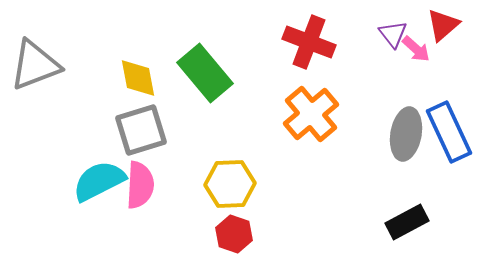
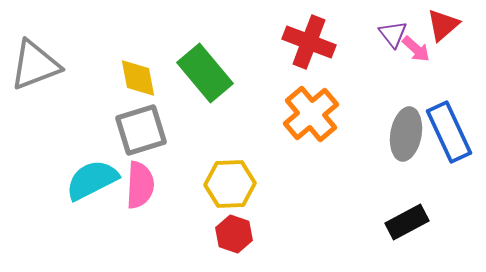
cyan semicircle: moved 7 px left, 1 px up
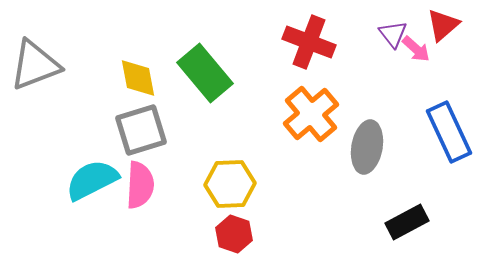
gray ellipse: moved 39 px left, 13 px down
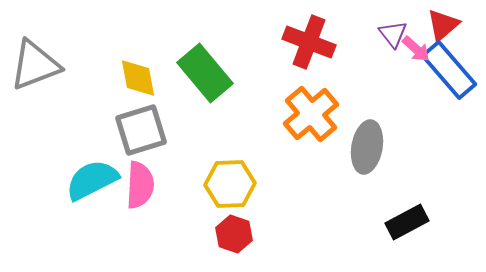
blue rectangle: moved 62 px up; rotated 16 degrees counterclockwise
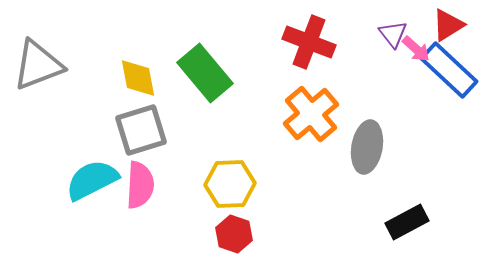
red triangle: moved 5 px right; rotated 9 degrees clockwise
gray triangle: moved 3 px right
blue rectangle: rotated 6 degrees counterclockwise
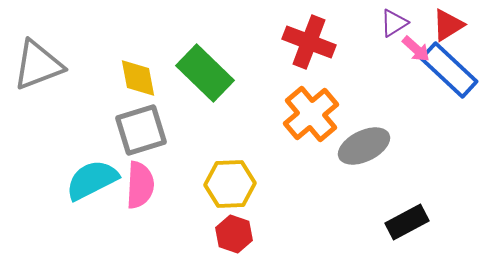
purple triangle: moved 1 px right, 11 px up; rotated 36 degrees clockwise
green rectangle: rotated 6 degrees counterclockwise
gray ellipse: moved 3 px left, 1 px up; rotated 54 degrees clockwise
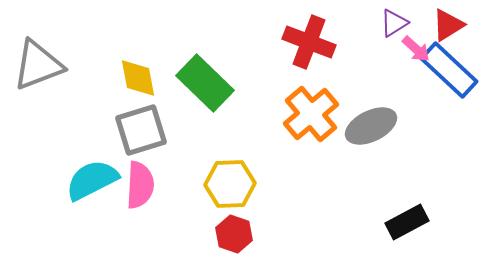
green rectangle: moved 10 px down
gray ellipse: moved 7 px right, 20 px up
